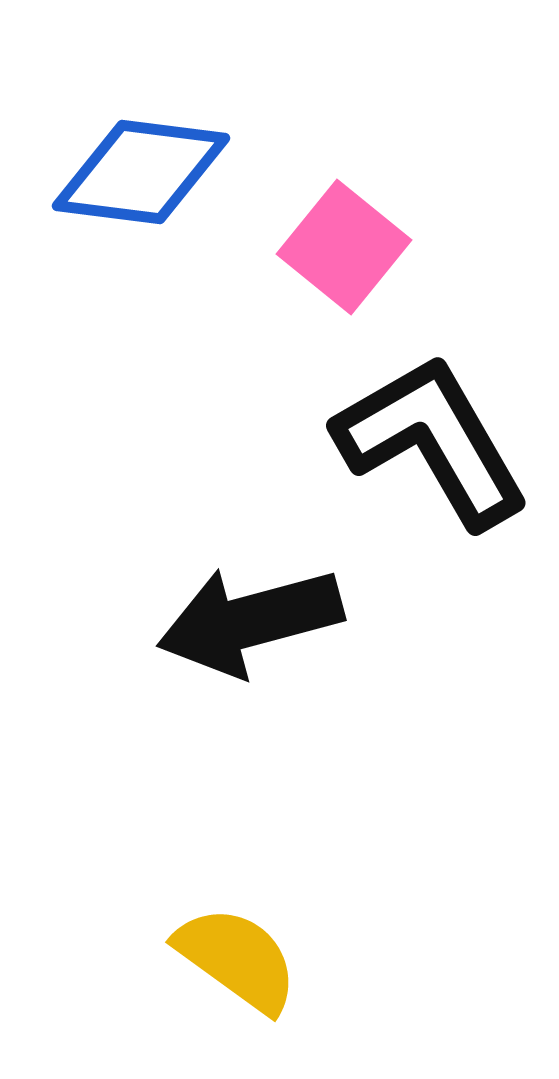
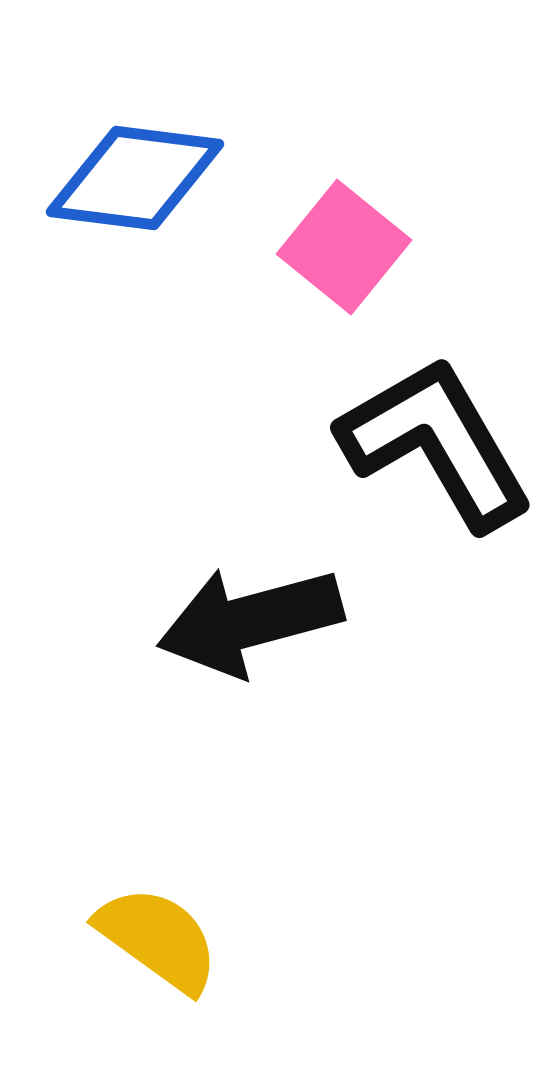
blue diamond: moved 6 px left, 6 px down
black L-shape: moved 4 px right, 2 px down
yellow semicircle: moved 79 px left, 20 px up
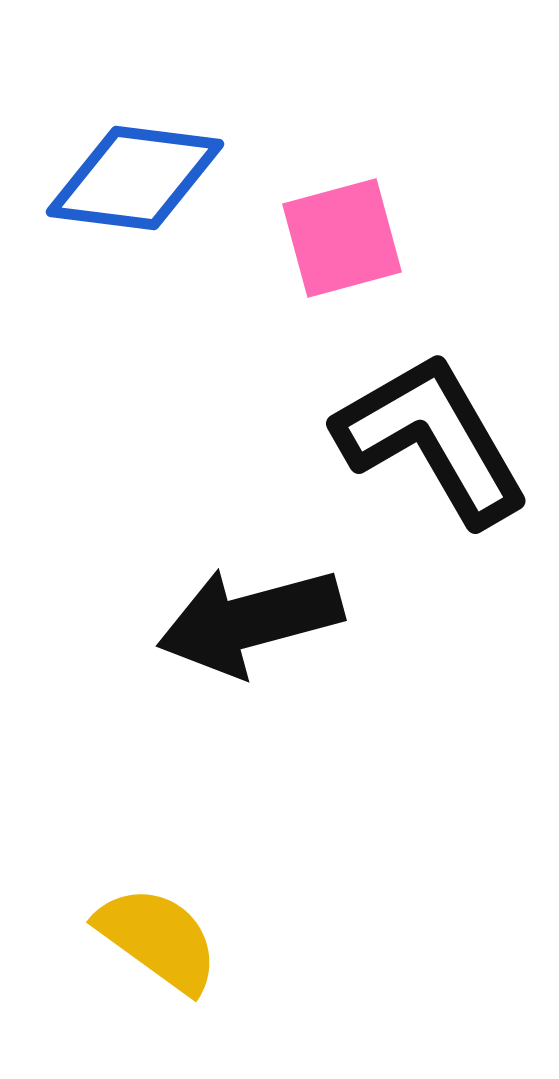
pink square: moved 2 px left, 9 px up; rotated 36 degrees clockwise
black L-shape: moved 4 px left, 4 px up
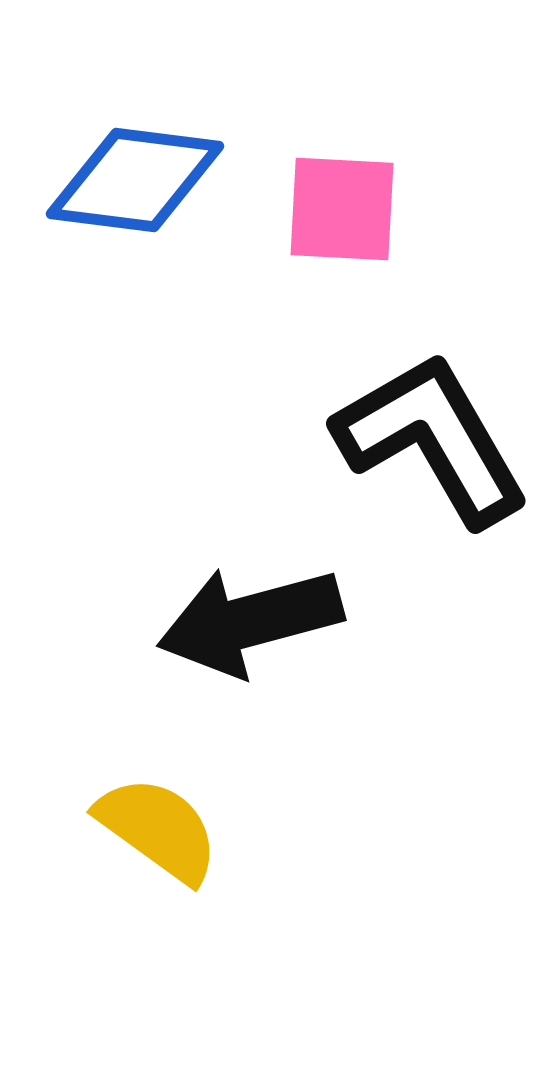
blue diamond: moved 2 px down
pink square: moved 29 px up; rotated 18 degrees clockwise
yellow semicircle: moved 110 px up
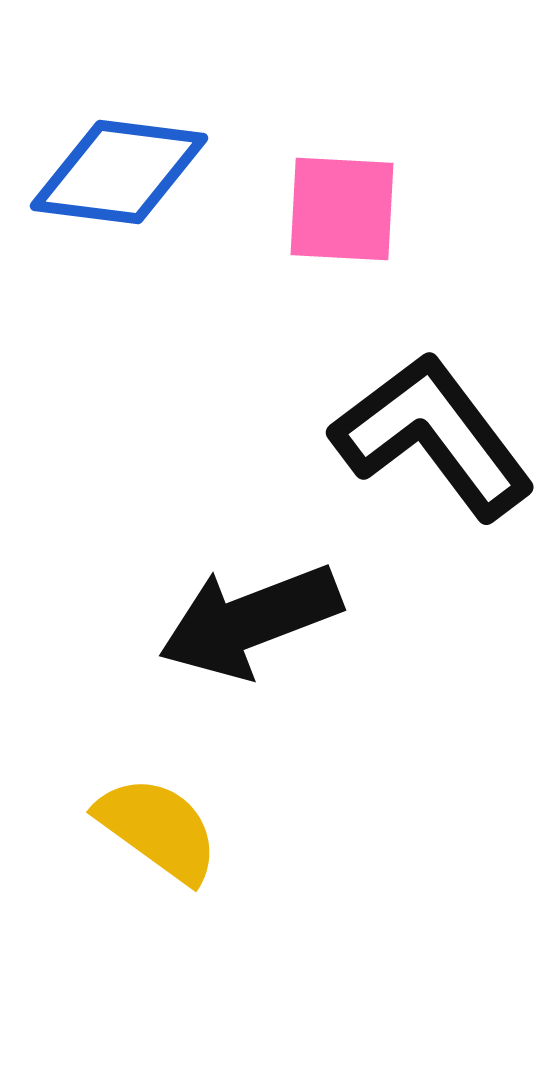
blue diamond: moved 16 px left, 8 px up
black L-shape: moved 1 px right, 3 px up; rotated 7 degrees counterclockwise
black arrow: rotated 6 degrees counterclockwise
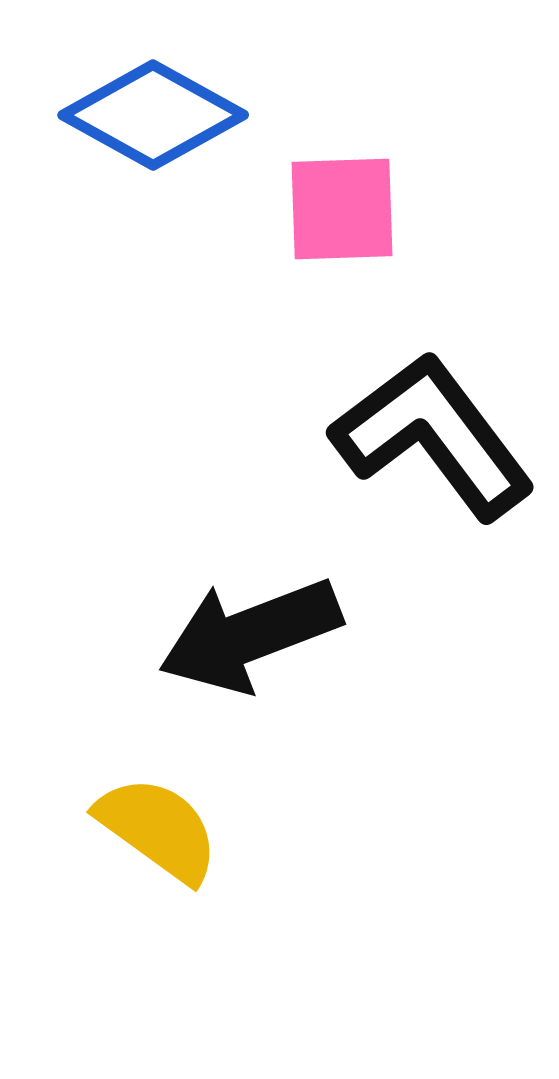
blue diamond: moved 34 px right, 57 px up; rotated 22 degrees clockwise
pink square: rotated 5 degrees counterclockwise
black arrow: moved 14 px down
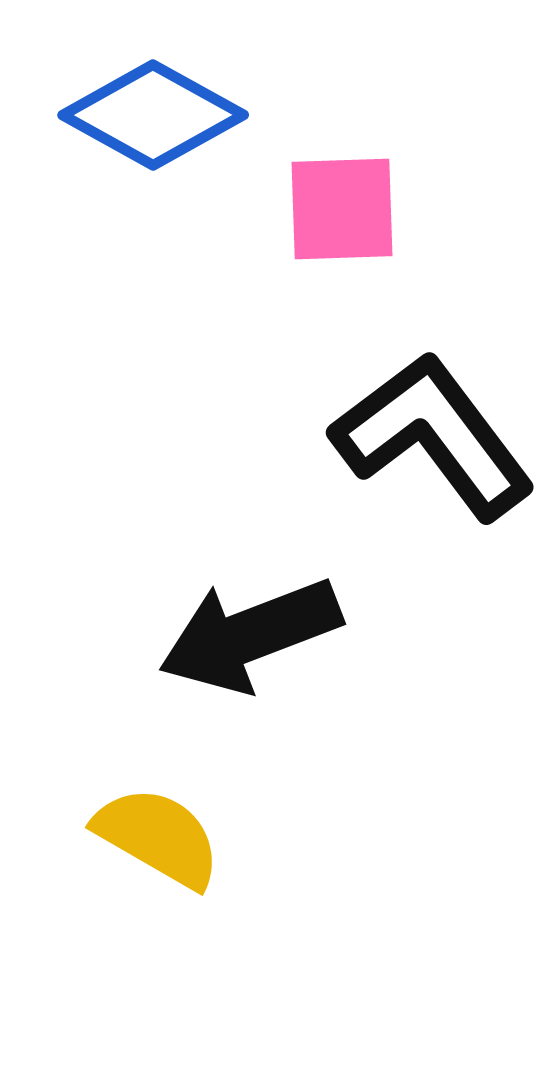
yellow semicircle: moved 8 px down; rotated 6 degrees counterclockwise
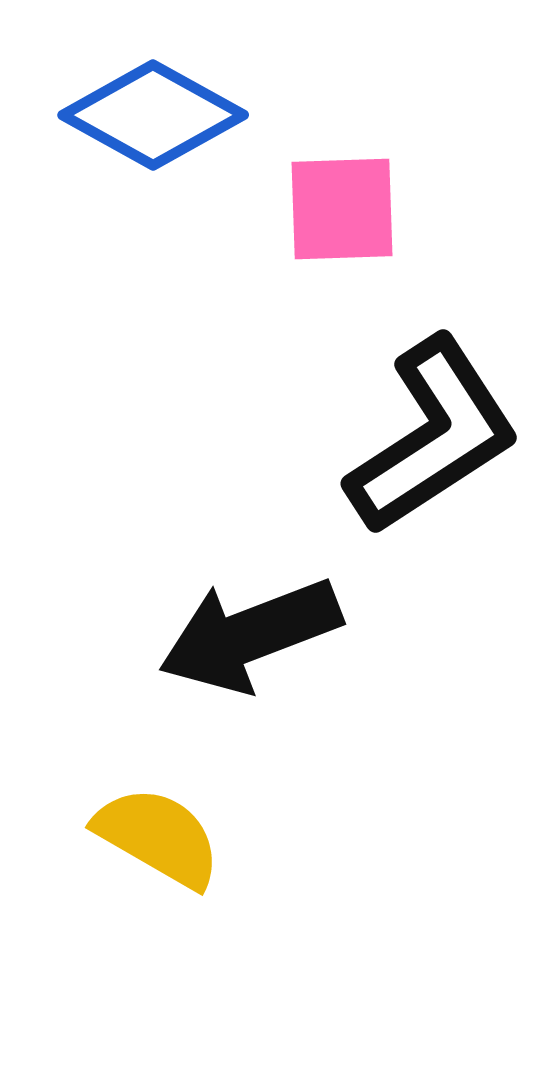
black L-shape: rotated 94 degrees clockwise
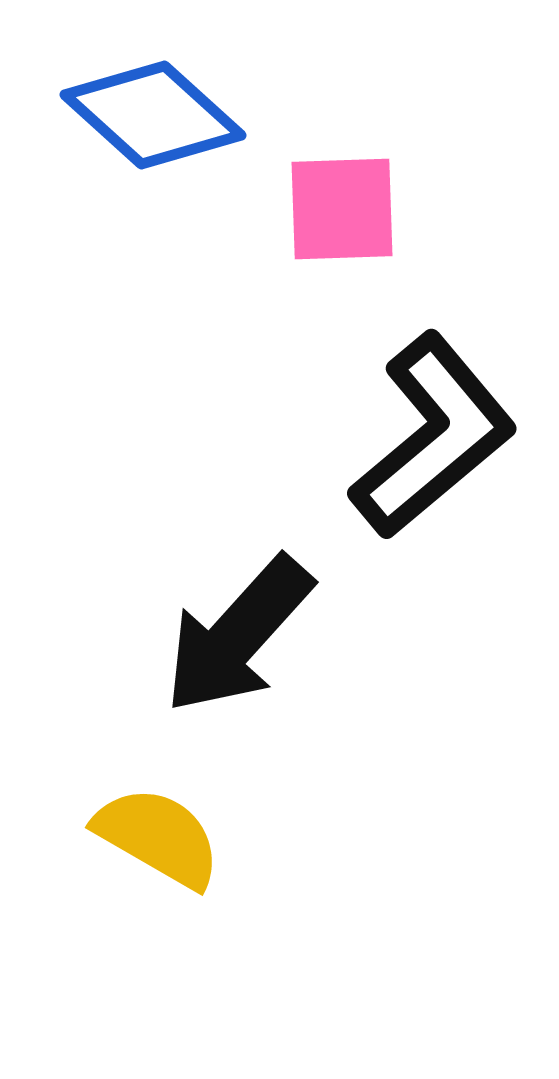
blue diamond: rotated 13 degrees clockwise
black L-shape: rotated 7 degrees counterclockwise
black arrow: moved 12 px left; rotated 27 degrees counterclockwise
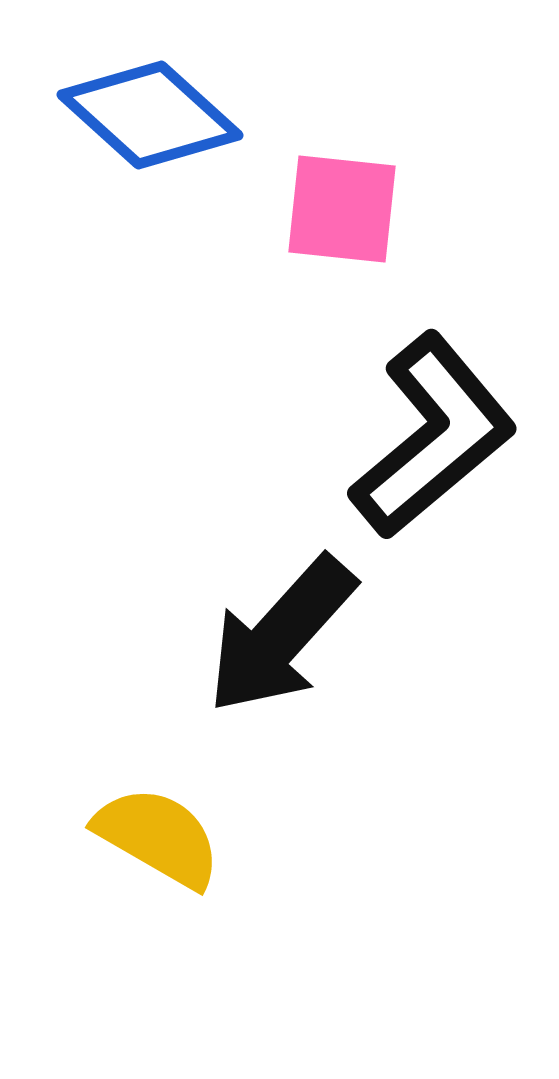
blue diamond: moved 3 px left
pink square: rotated 8 degrees clockwise
black arrow: moved 43 px right
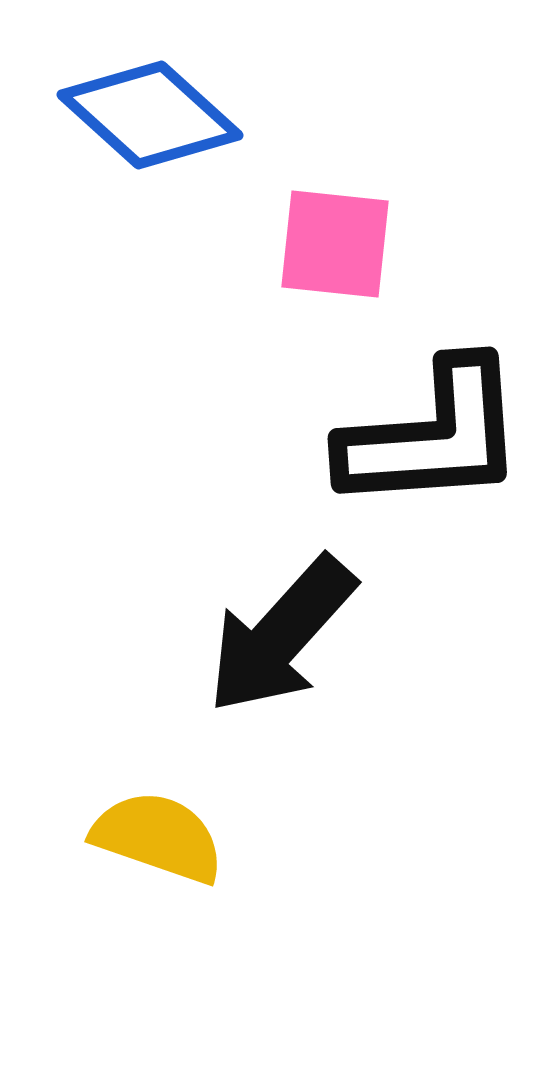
pink square: moved 7 px left, 35 px down
black L-shape: rotated 36 degrees clockwise
yellow semicircle: rotated 11 degrees counterclockwise
